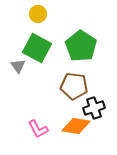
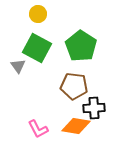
black cross: rotated 15 degrees clockwise
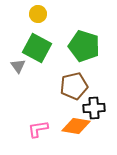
green pentagon: moved 3 px right; rotated 16 degrees counterclockwise
brown pentagon: rotated 20 degrees counterclockwise
pink L-shape: rotated 110 degrees clockwise
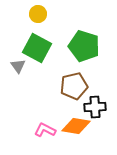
black cross: moved 1 px right, 1 px up
pink L-shape: moved 7 px right, 1 px down; rotated 35 degrees clockwise
